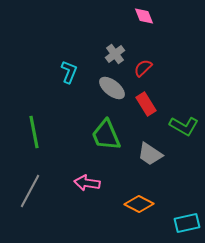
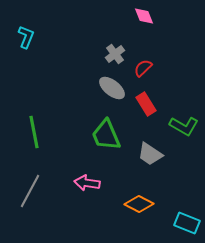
cyan L-shape: moved 43 px left, 35 px up
cyan rectangle: rotated 35 degrees clockwise
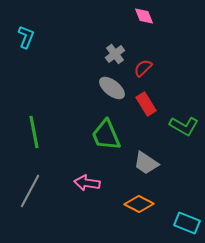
gray trapezoid: moved 4 px left, 9 px down
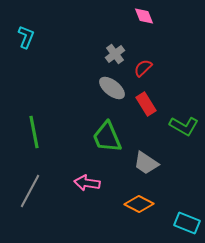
green trapezoid: moved 1 px right, 2 px down
